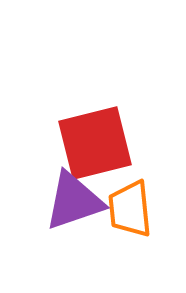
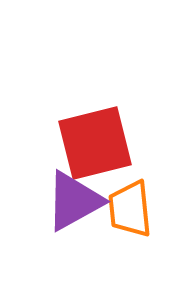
purple triangle: rotated 10 degrees counterclockwise
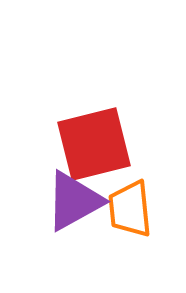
red square: moved 1 px left, 1 px down
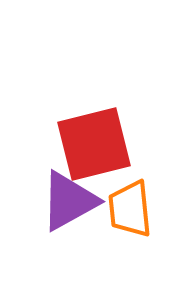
purple triangle: moved 5 px left
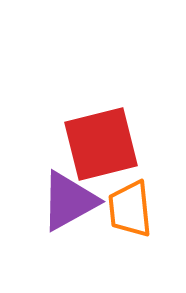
red square: moved 7 px right
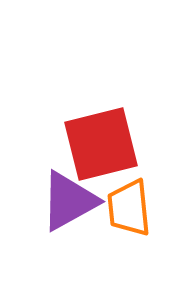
orange trapezoid: moved 1 px left, 1 px up
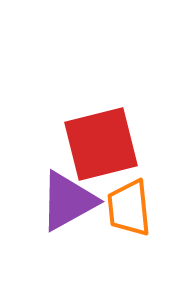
purple triangle: moved 1 px left
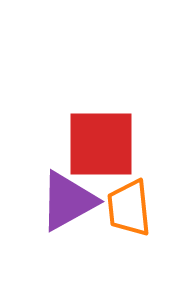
red square: rotated 14 degrees clockwise
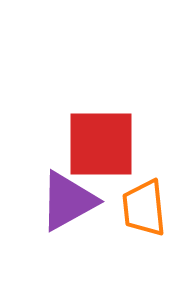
orange trapezoid: moved 15 px right
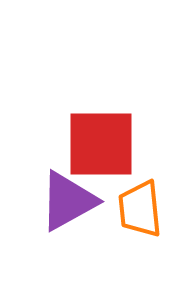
orange trapezoid: moved 4 px left, 1 px down
